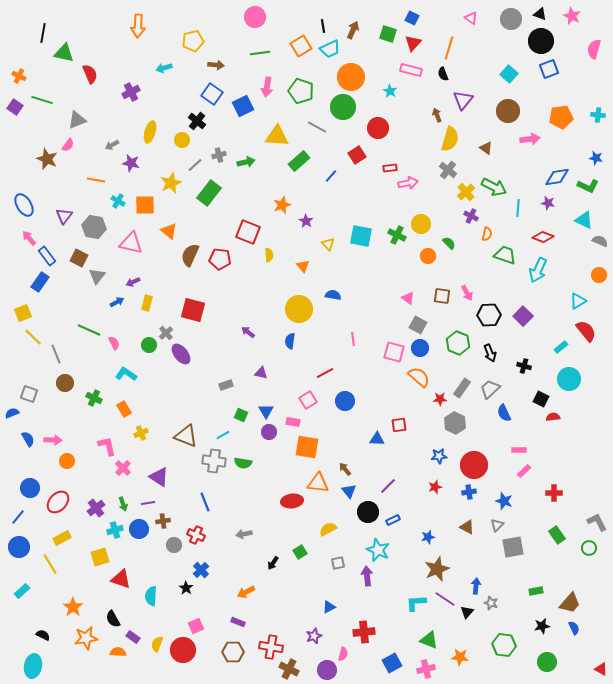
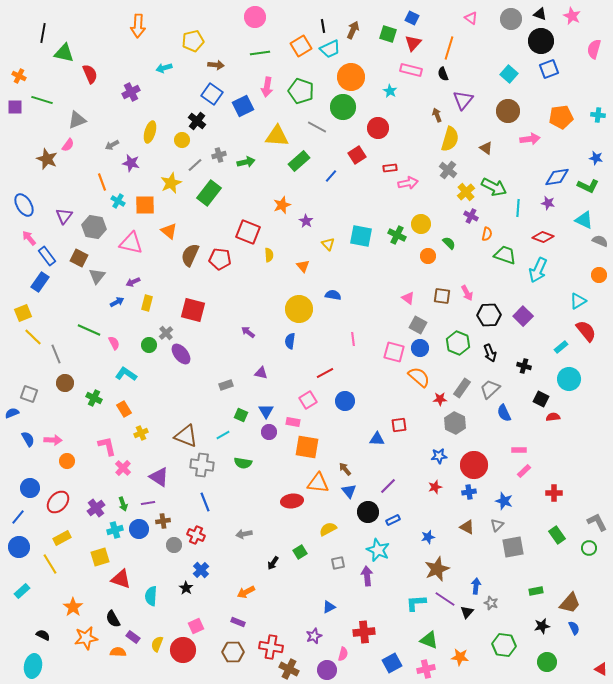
purple square at (15, 107): rotated 35 degrees counterclockwise
orange line at (96, 180): moved 6 px right, 2 px down; rotated 60 degrees clockwise
gray cross at (214, 461): moved 12 px left, 4 px down
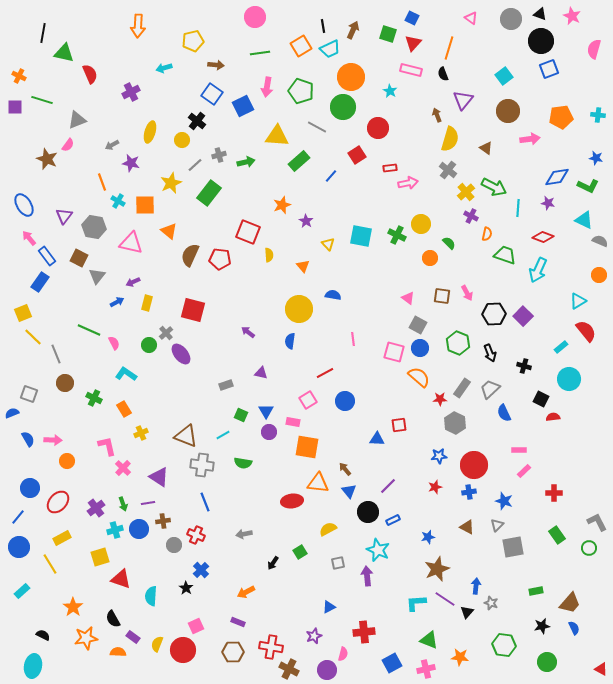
cyan square at (509, 74): moved 5 px left, 2 px down; rotated 12 degrees clockwise
orange circle at (428, 256): moved 2 px right, 2 px down
black hexagon at (489, 315): moved 5 px right, 1 px up
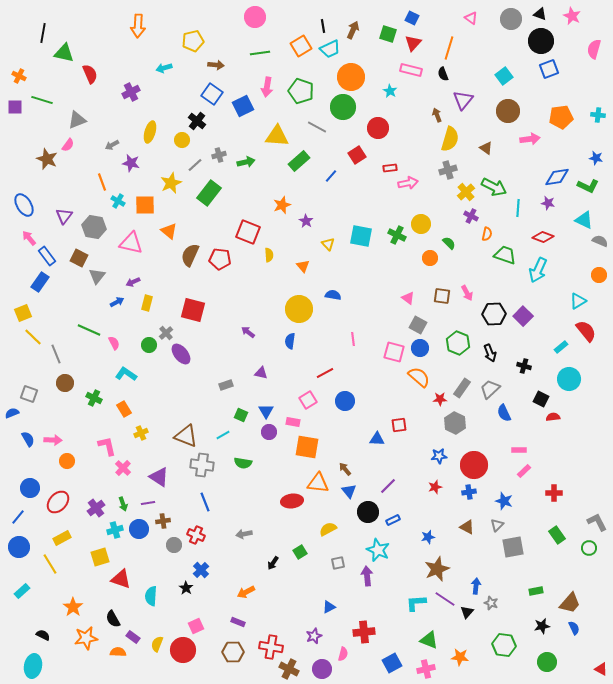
gray cross at (448, 170): rotated 36 degrees clockwise
purple circle at (327, 670): moved 5 px left, 1 px up
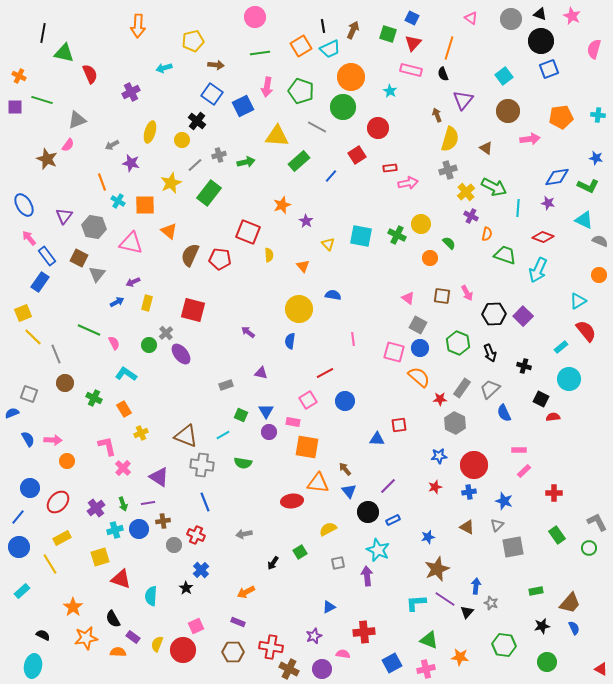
gray triangle at (97, 276): moved 2 px up
pink semicircle at (343, 654): rotated 96 degrees counterclockwise
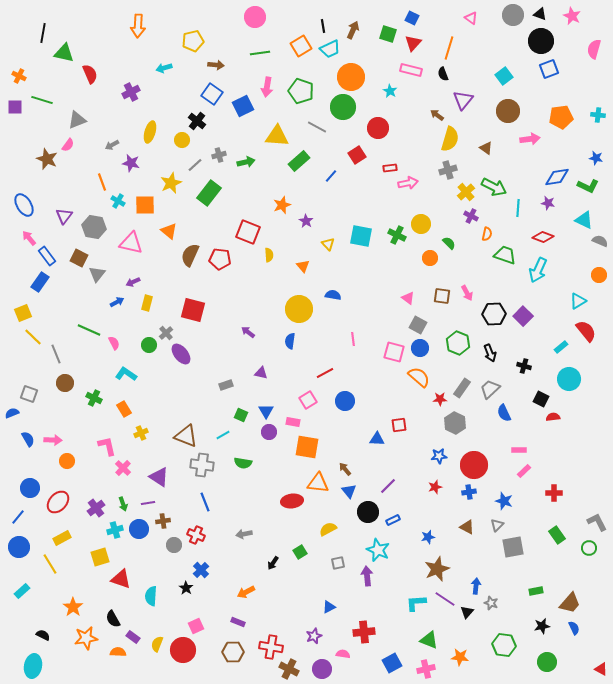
gray circle at (511, 19): moved 2 px right, 4 px up
brown arrow at (437, 115): rotated 32 degrees counterclockwise
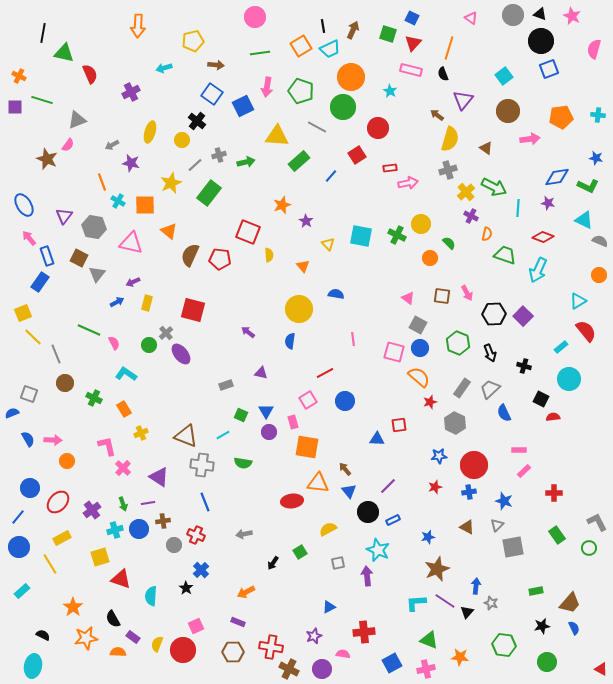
blue rectangle at (47, 256): rotated 18 degrees clockwise
blue semicircle at (333, 295): moved 3 px right, 1 px up
red star at (440, 399): moved 10 px left, 3 px down; rotated 16 degrees counterclockwise
pink rectangle at (293, 422): rotated 64 degrees clockwise
purple cross at (96, 508): moved 4 px left, 2 px down
purple line at (445, 599): moved 2 px down
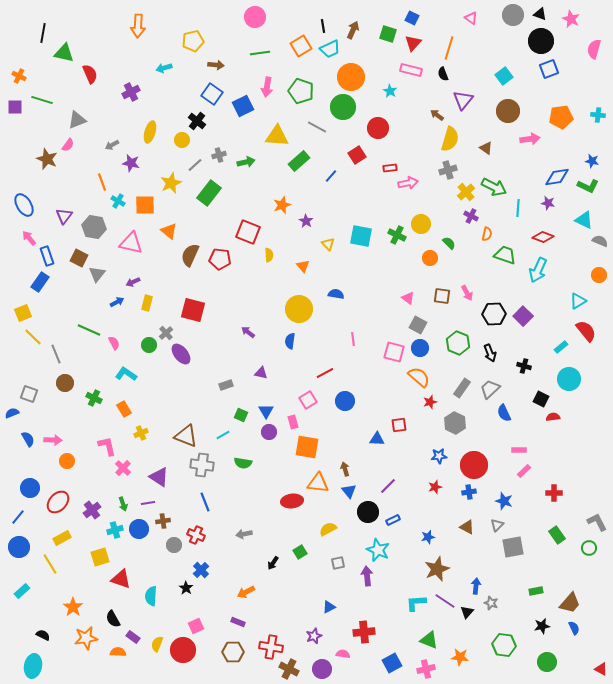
pink star at (572, 16): moved 1 px left, 3 px down
blue star at (596, 158): moved 4 px left, 3 px down
brown arrow at (345, 469): rotated 24 degrees clockwise
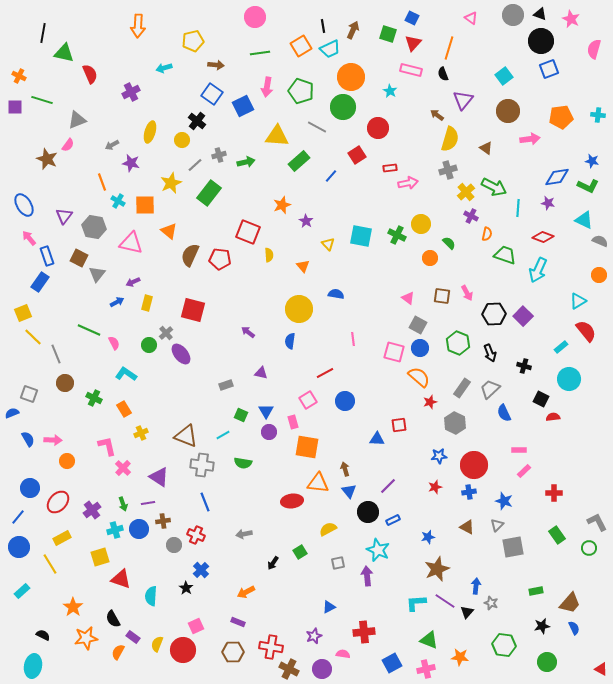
orange semicircle at (118, 652): rotated 63 degrees counterclockwise
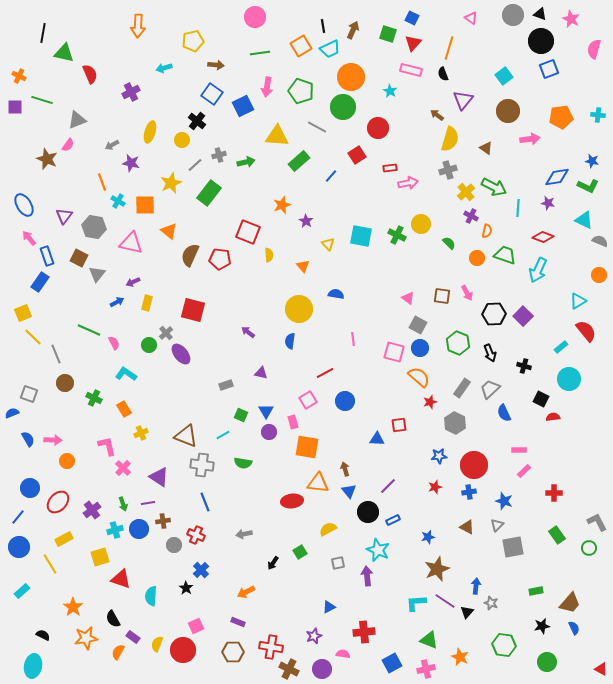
orange semicircle at (487, 234): moved 3 px up
orange circle at (430, 258): moved 47 px right
yellow rectangle at (62, 538): moved 2 px right, 1 px down
orange star at (460, 657): rotated 18 degrees clockwise
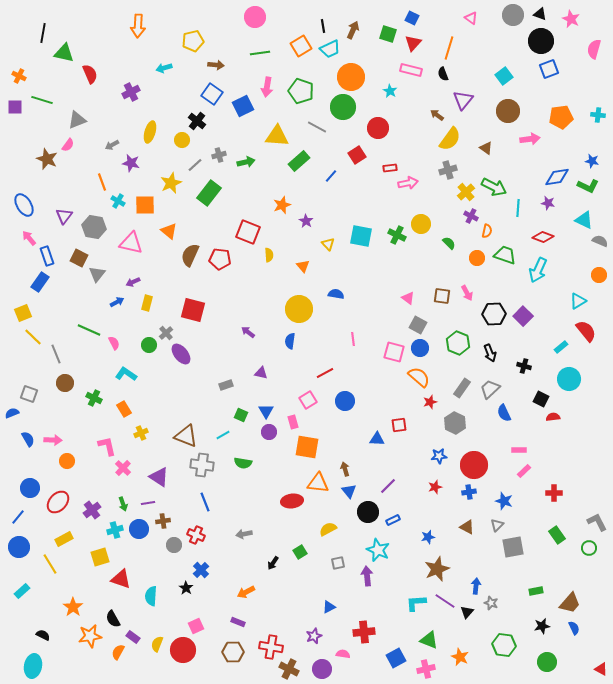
yellow semicircle at (450, 139): rotated 20 degrees clockwise
orange star at (86, 638): moved 4 px right, 2 px up
blue square at (392, 663): moved 4 px right, 5 px up
